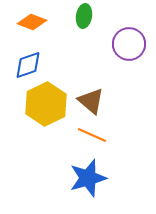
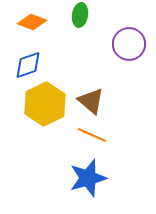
green ellipse: moved 4 px left, 1 px up
yellow hexagon: moved 1 px left
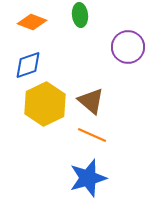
green ellipse: rotated 15 degrees counterclockwise
purple circle: moved 1 px left, 3 px down
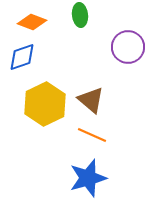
blue diamond: moved 6 px left, 8 px up
brown triangle: moved 1 px up
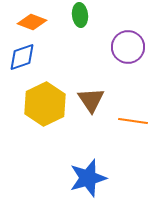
brown triangle: rotated 16 degrees clockwise
orange line: moved 41 px right, 14 px up; rotated 16 degrees counterclockwise
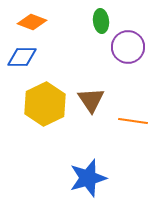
green ellipse: moved 21 px right, 6 px down
blue diamond: rotated 20 degrees clockwise
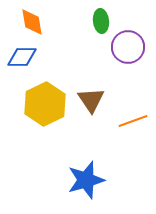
orange diamond: rotated 60 degrees clockwise
orange line: rotated 28 degrees counterclockwise
blue star: moved 2 px left, 2 px down
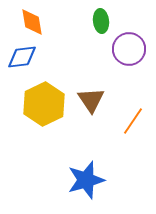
purple circle: moved 1 px right, 2 px down
blue diamond: rotated 8 degrees counterclockwise
yellow hexagon: moved 1 px left
orange line: rotated 36 degrees counterclockwise
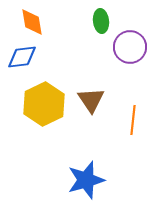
purple circle: moved 1 px right, 2 px up
orange line: moved 1 px up; rotated 28 degrees counterclockwise
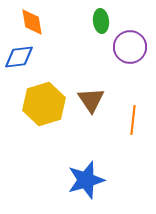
blue diamond: moved 3 px left
yellow hexagon: rotated 9 degrees clockwise
